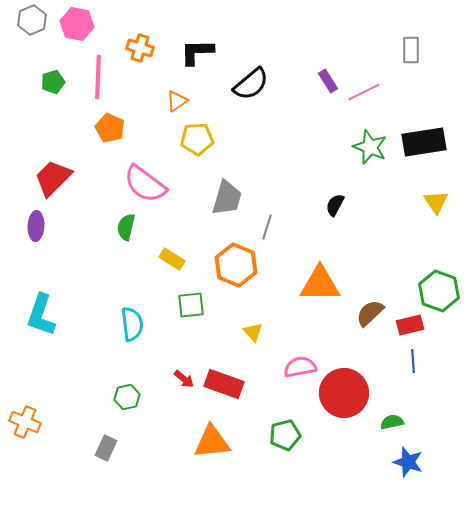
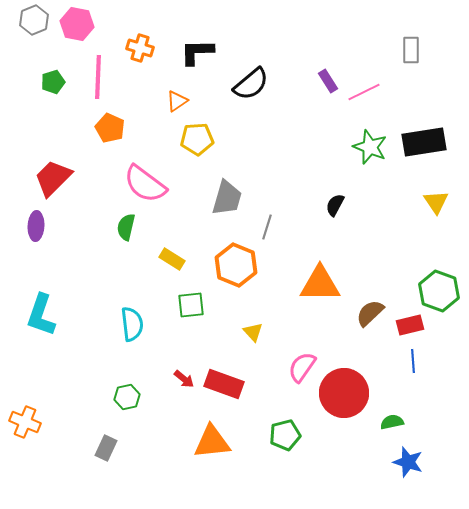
gray hexagon at (32, 20): moved 2 px right
pink semicircle at (300, 367): moved 2 px right; rotated 44 degrees counterclockwise
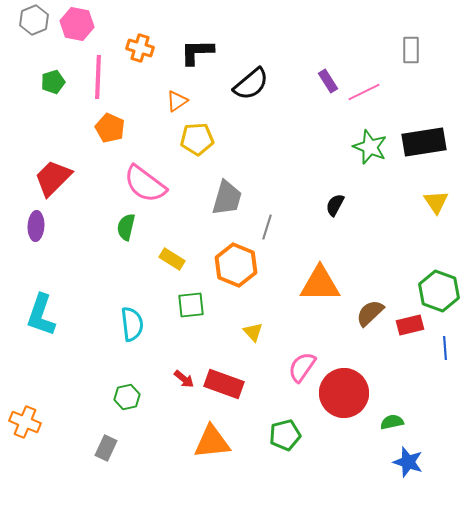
blue line at (413, 361): moved 32 px right, 13 px up
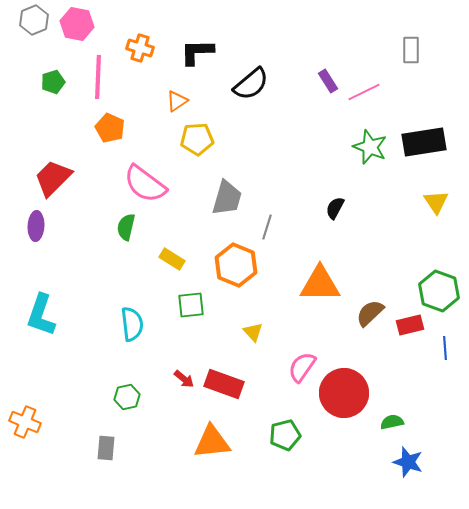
black semicircle at (335, 205): moved 3 px down
gray rectangle at (106, 448): rotated 20 degrees counterclockwise
